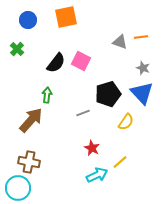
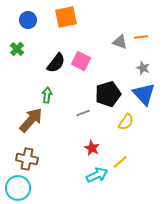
blue triangle: moved 2 px right, 1 px down
brown cross: moved 2 px left, 3 px up
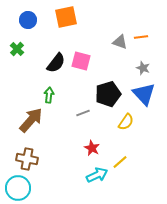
pink square: rotated 12 degrees counterclockwise
green arrow: moved 2 px right
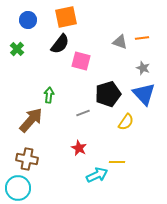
orange line: moved 1 px right, 1 px down
black semicircle: moved 4 px right, 19 px up
red star: moved 13 px left
yellow line: moved 3 px left; rotated 42 degrees clockwise
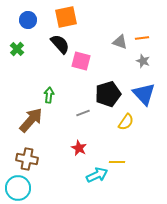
black semicircle: rotated 80 degrees counterclockwise
gray star: moved 7 px up
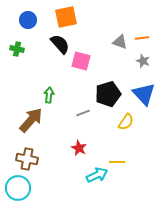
green cross: rotated 32 degrees counterclockwise
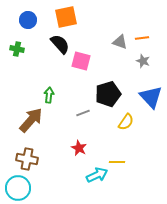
blue triangle: moved 7 px right, 3 px down
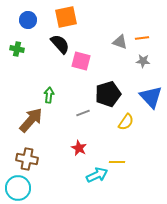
gray star: rotated 16 degrees counterclockwise
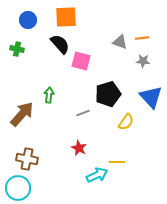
orange square: rotated 10 degrees clockwise
brown arrow: moved 9 px left, 6 px up
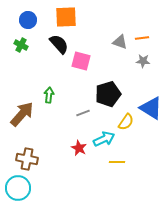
black semicircle: moved 1 px left
green cross: moved 4 px right, 4 px up; rotated 16 degrees clockwise
blue triangle: moved 11 px down; rotated 15 degrees counterclockwise
cyan arrow: moved 7 px right, 36 px up
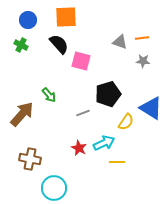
green arrow: rotated 133 degrees clockwise
cyan arrow: moved 4 px down
brown cross: moved 3 px right
cyan circle: moved 36 px right
